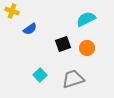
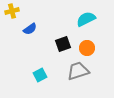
yellow cross: rotated 32 degrees counterclockwise
cyan square: rotated 16 degrees clockwise
gray trapezoid: moved 5 px right, 8 px up
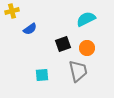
gray trapezoid: rotated 95 degrees clockwise
cyan square: moved 2 px right; rotated 24 degrees clockwise
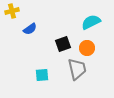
cyan semicircle: moved 5 px right, 3 px down
gray trapezoid: moved 1 px left, 2 px up
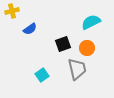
cyan square: rotated 32 degrees counterclockwise
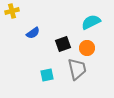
blue semicircle: moved 3 px right, 4 px down
cyan square: moved 5 px right; rotated 24 degrees clockwise
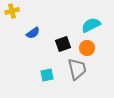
cyan semicircle: moved 3 px down
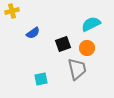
cyan semicircle: moved 1 px up
cyan square: moved 6 px left, 4 px down
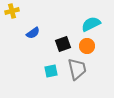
orange circle: moved 2 px up
cyan square: moved 10 px right, 8 px up
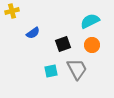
cyan semicircle: moved 1 px left, 3 px up
orange circle: moved 5 px right, 1 px up
gray trapezoid: rotated 15 degrees counterclockwise
